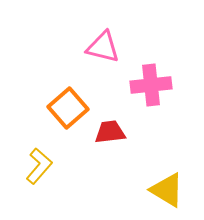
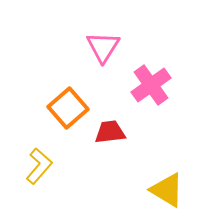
pink triangle: rotated 48 degrees clockwise
pink cross: rotated 30 degrees counterclockwise
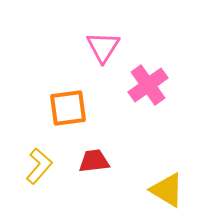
pink cross: moved 3 px left
orange square: rotated 33 degrees clockwise
red trapezoid: moved 16 px left, 29 px down
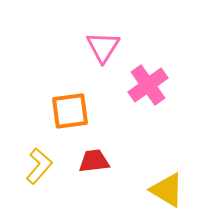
orange square: moved 2 px right, 3 px down
